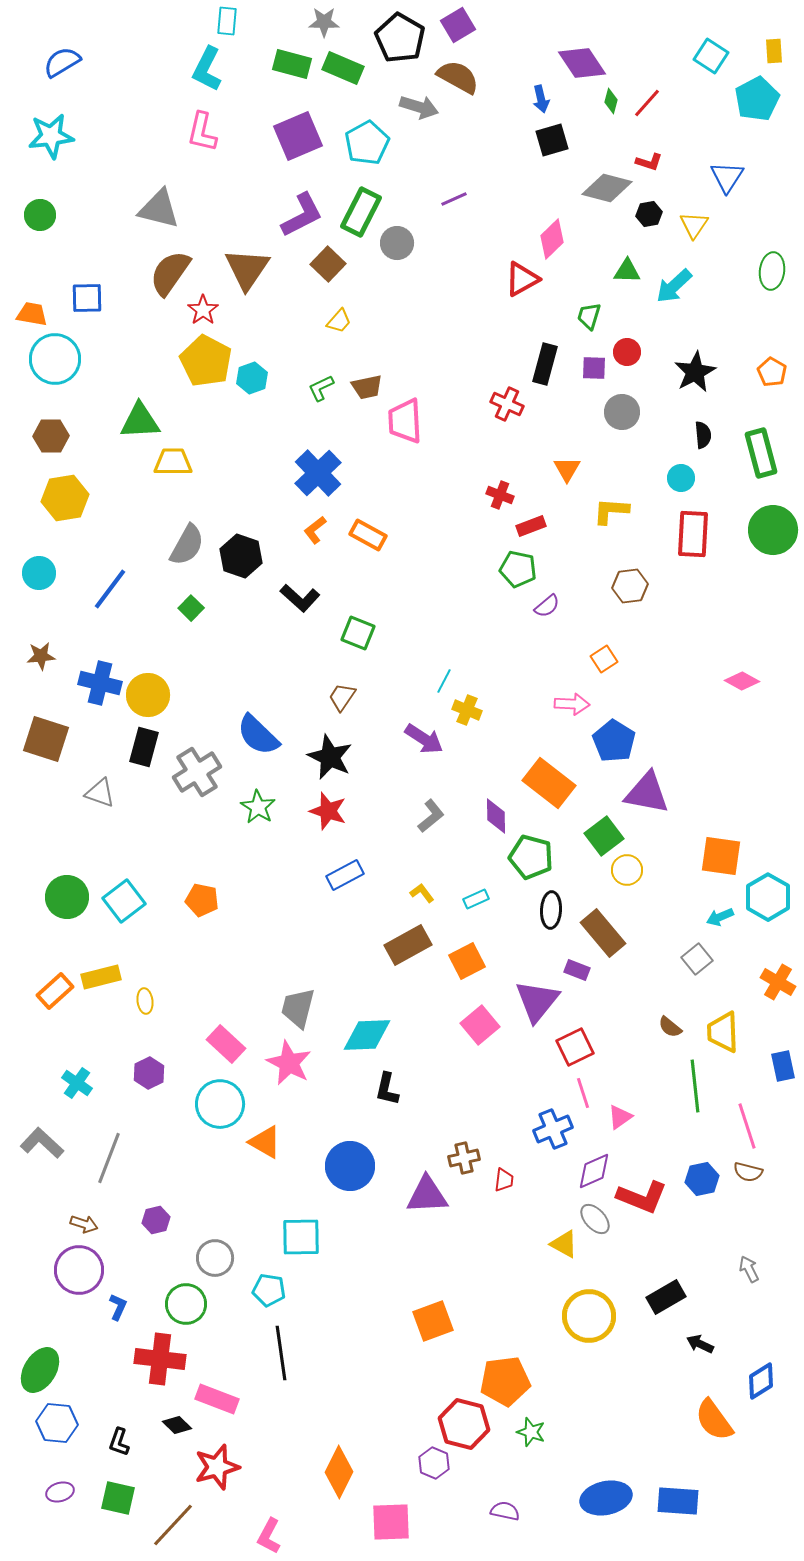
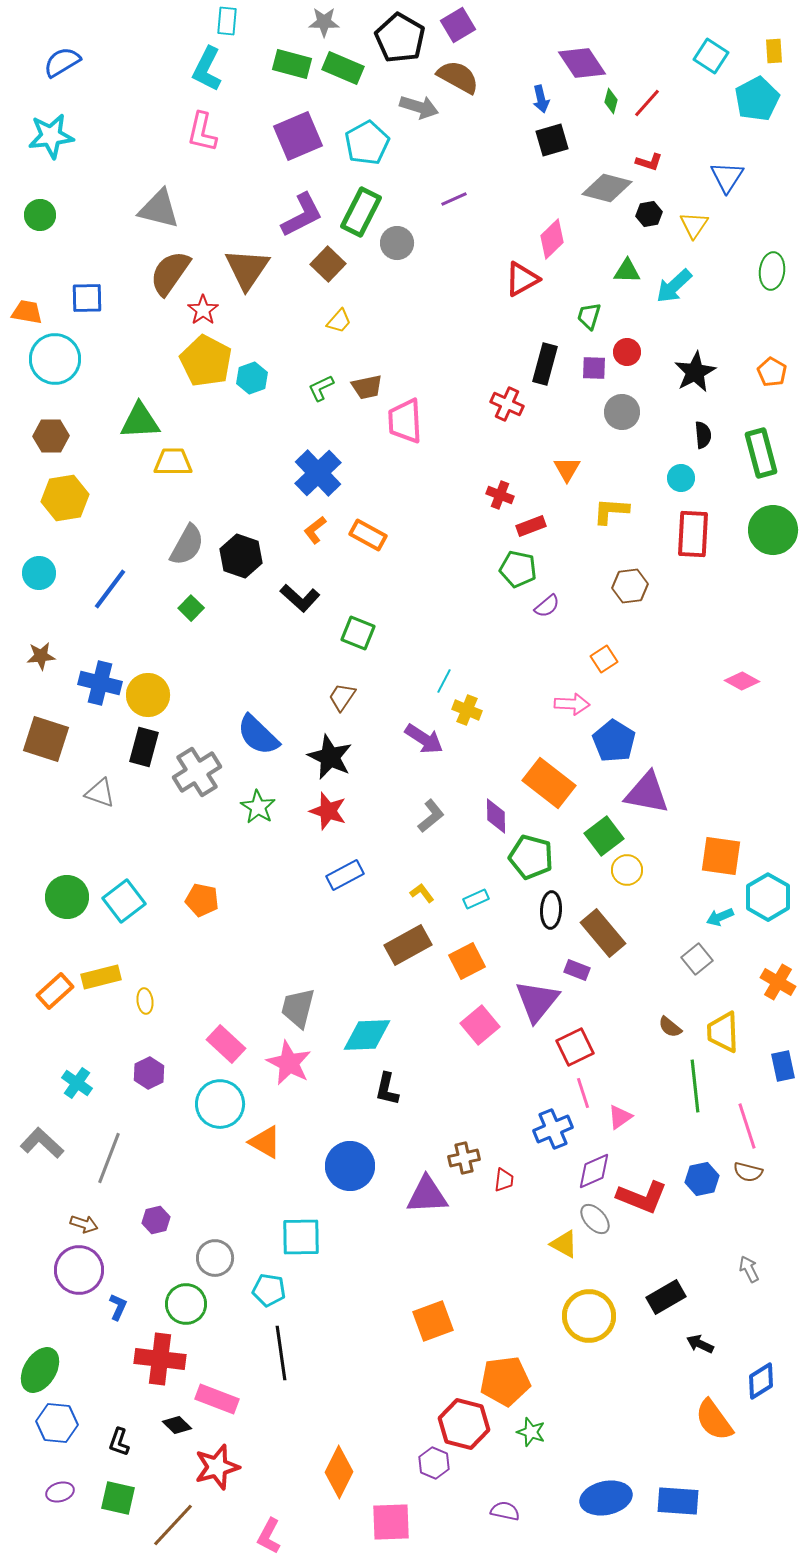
orange trapezoid at (32, 314): moved 5 px left, 2 px up
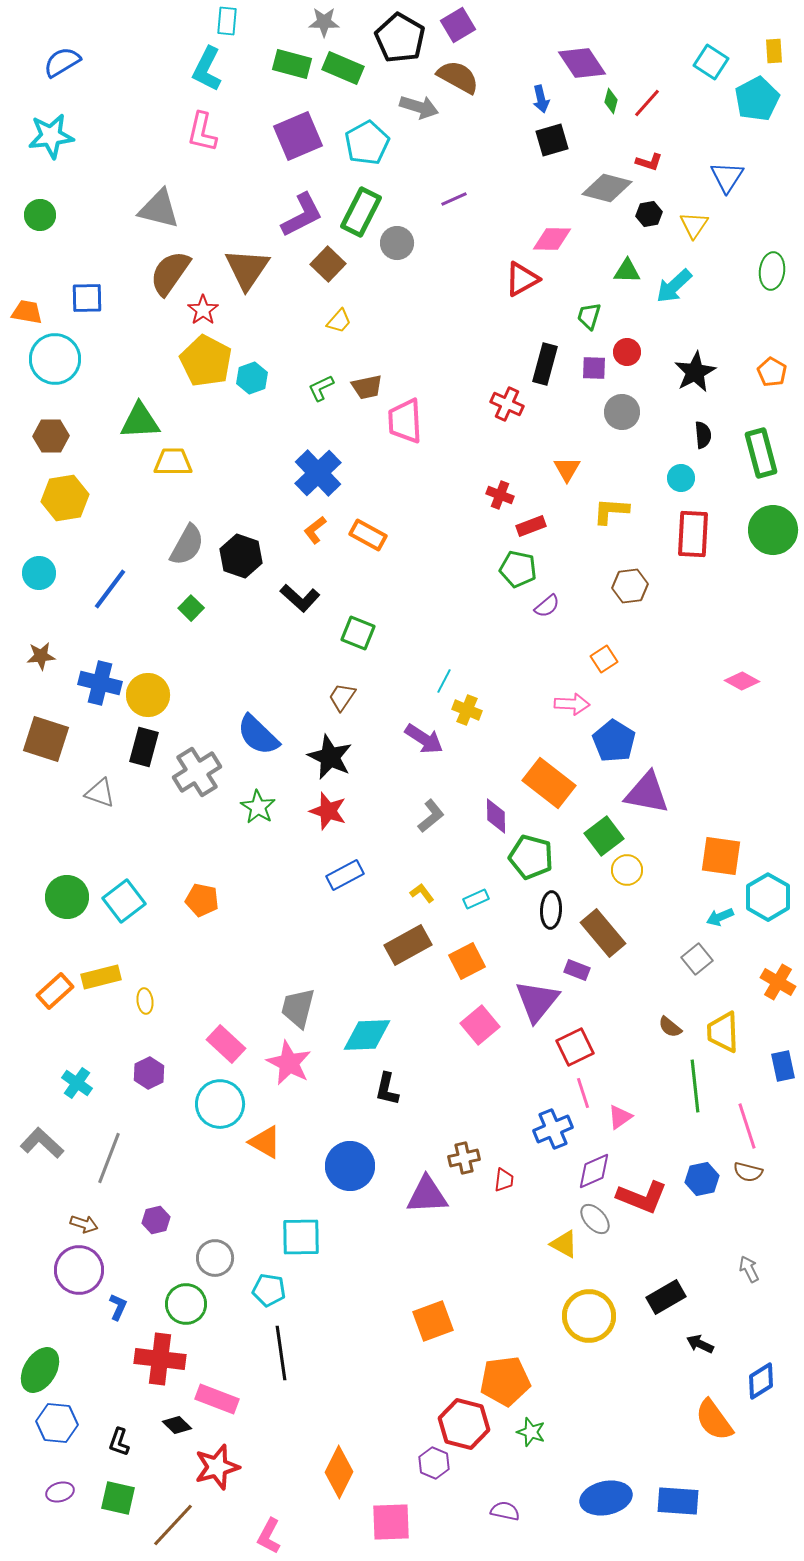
cyan square at (711, 56): moved 6 px down
pink diamond at (552, 239): rotated 45 degrees clockwise
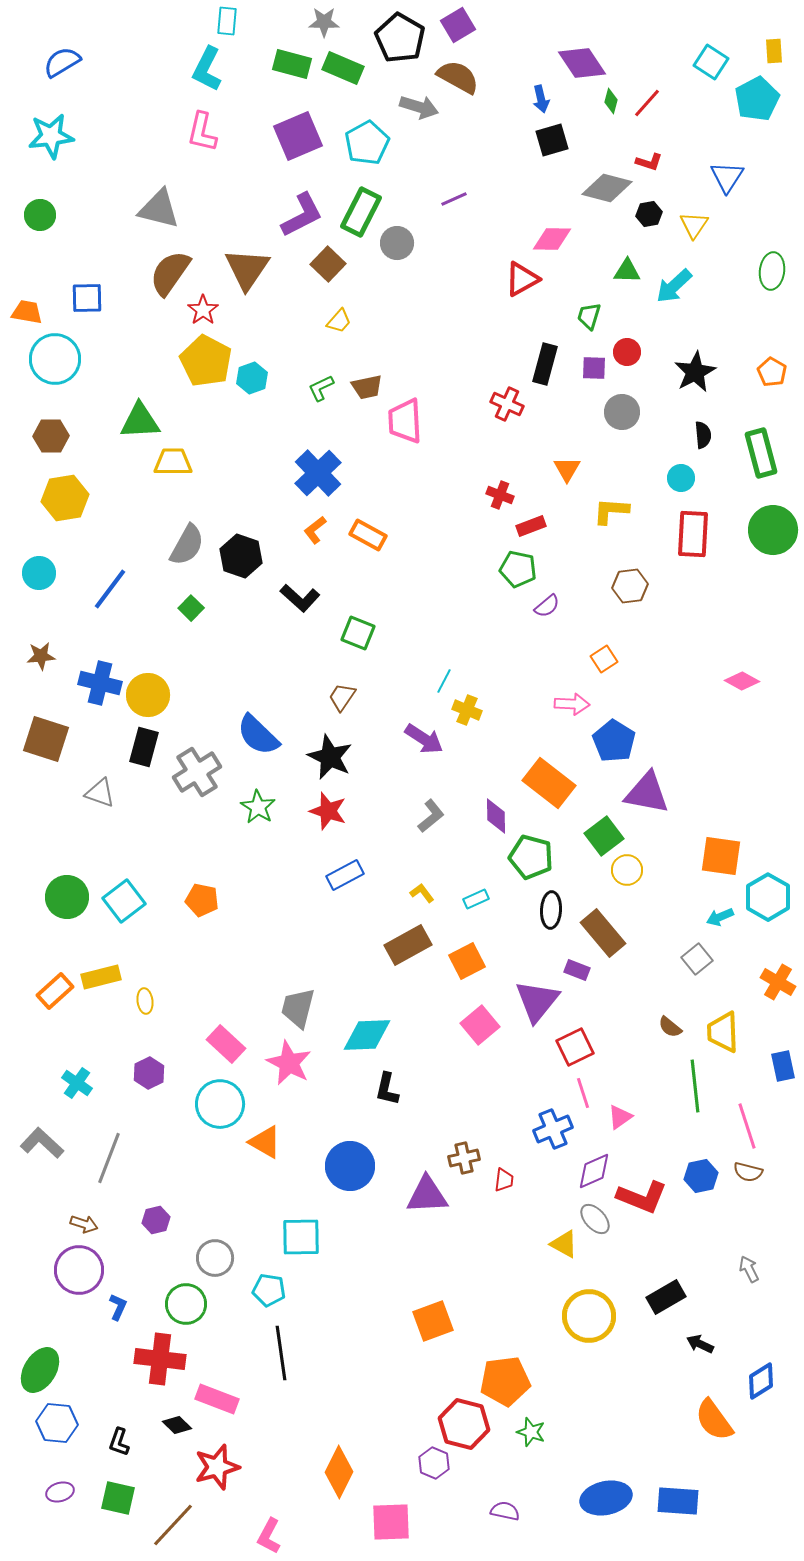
blue hexagon at (702, 1179): moved 1 px left, 3 px up
